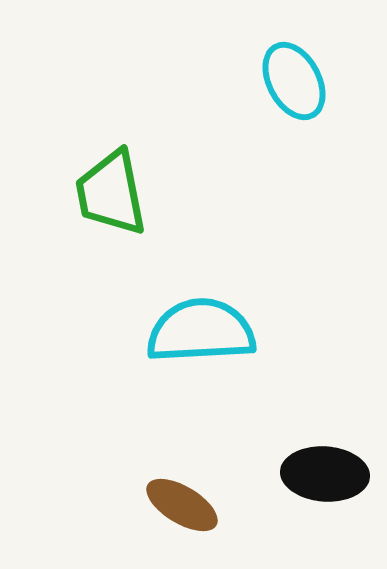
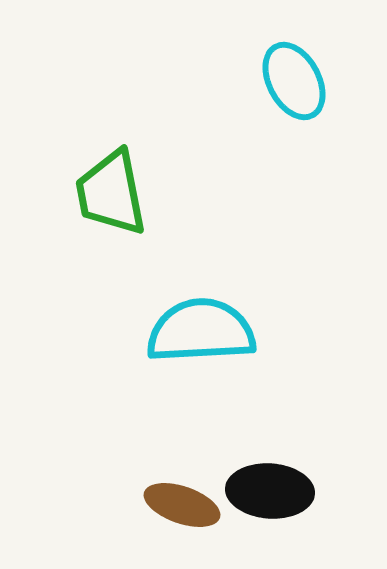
black ellipse: moved 55 px left, 17 px down
brown ellipse: rotated 12 degrees counterclockwise
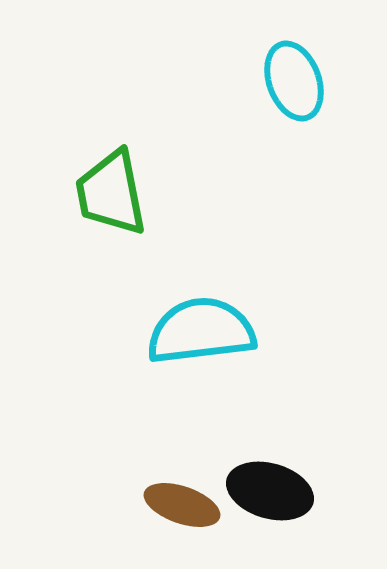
cyan ellipse: rotated 8 degrees clockwise
cyan semicircle: rotated 4 degrees counterclockwise
black ellipse: rotated 12 degrees clockwise
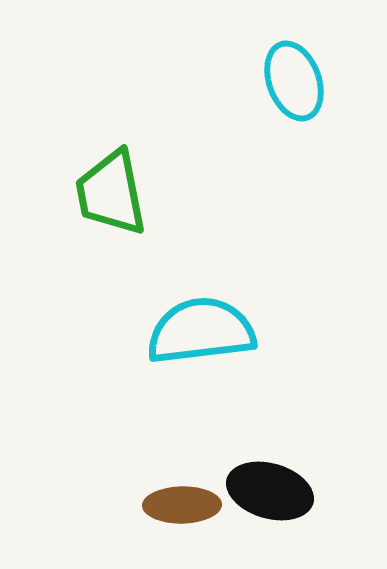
brown ellipse: rotated 20 degrees counterclockwise
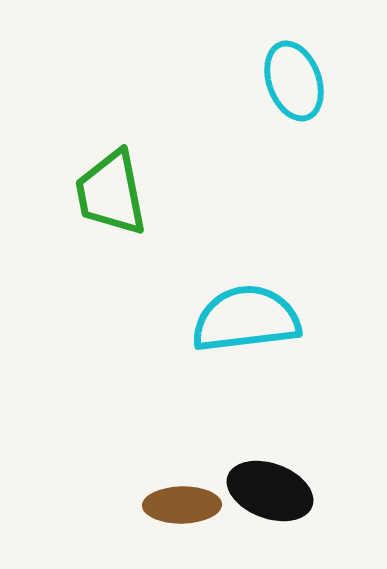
cyan semicircle: moved 45 px right, 12 px up
black ellipse: rotated 4 degrees clockwise
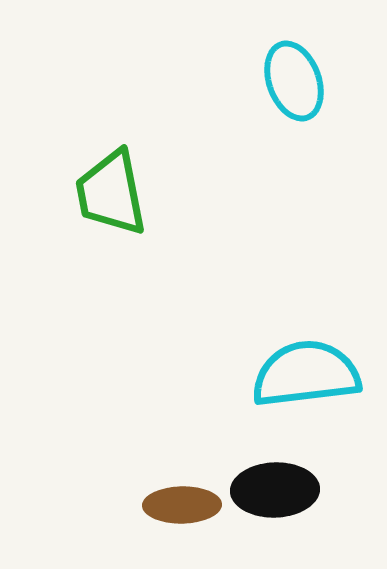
cyan semicircle: moved 60 px right, 55 px down
black ellipse: moved 5 px right, 1 px up; rotated 22 degrees counterclockwise
